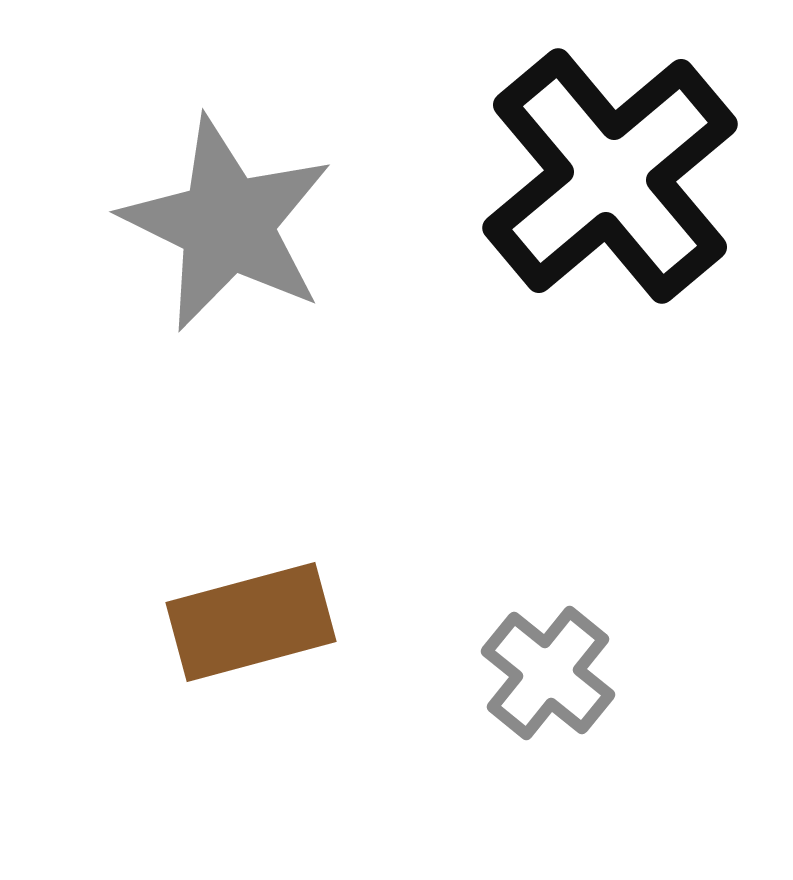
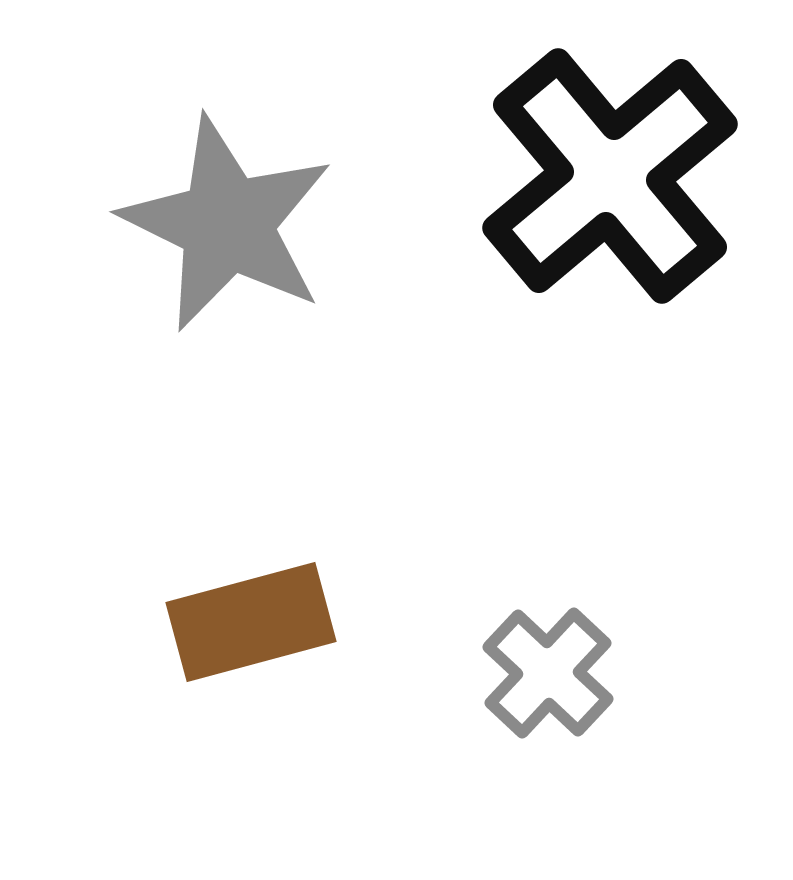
gray cross: rotated 4 degrees clockwise
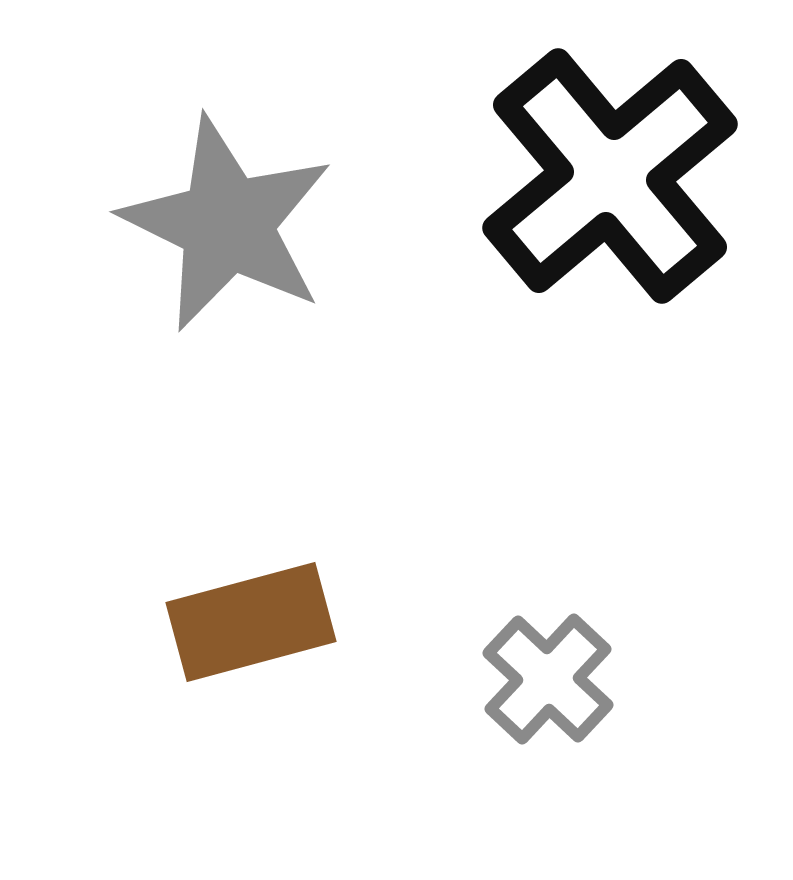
gray cross: moved 6 px down
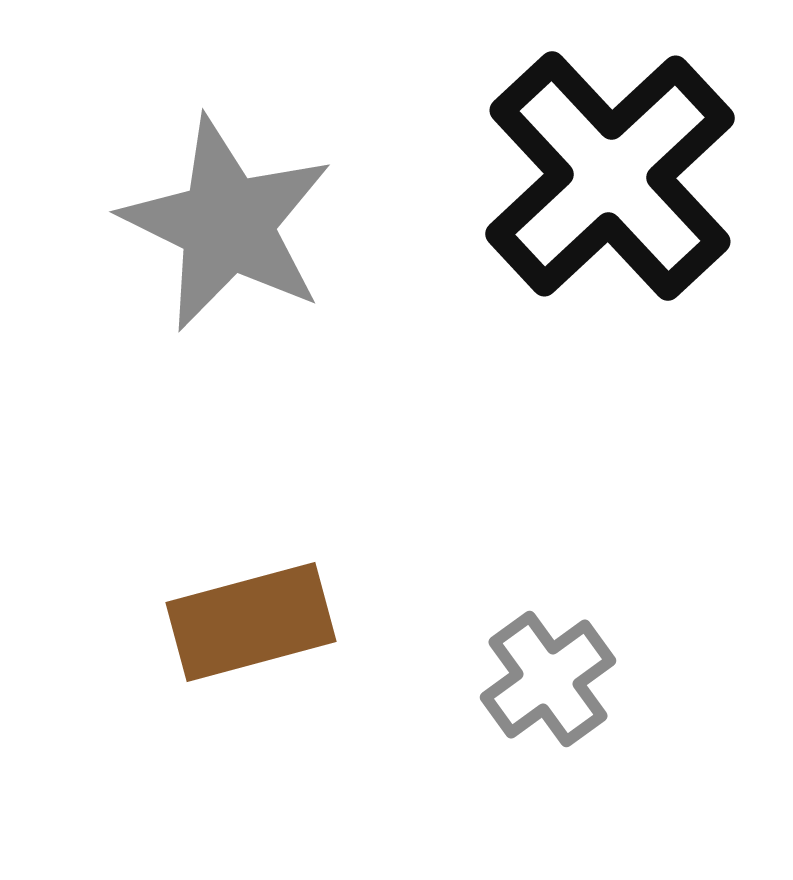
black cross: rotated 3 degrees counterclockwise
gray cross: rotated 11 degrees clockwise
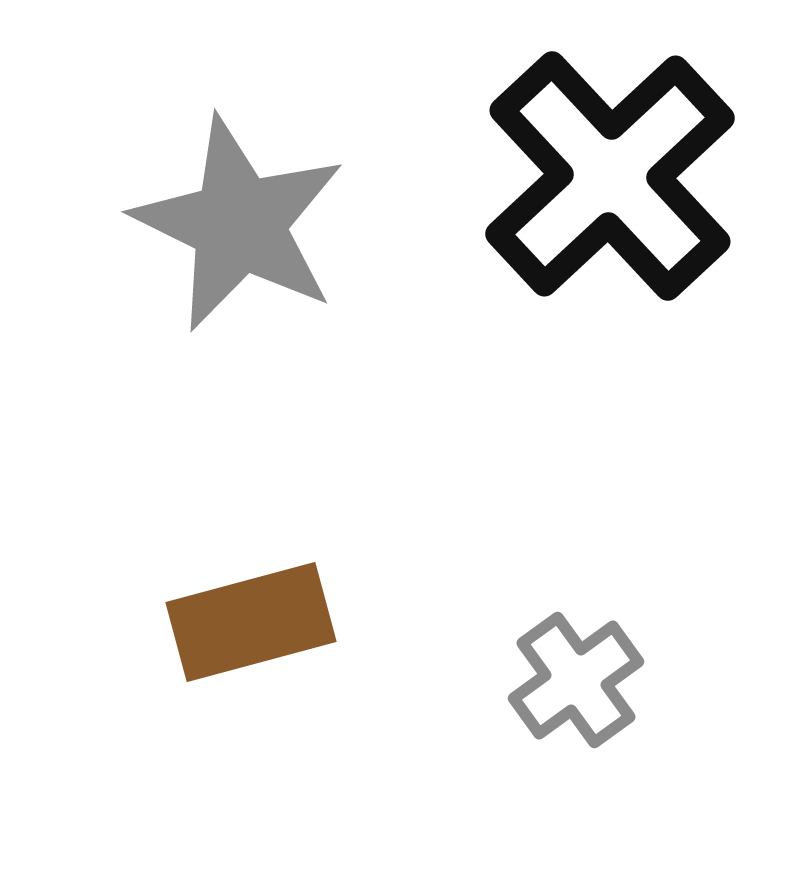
gray star: moved 12 px right
gray cross: moved 28 px right, 1 px down
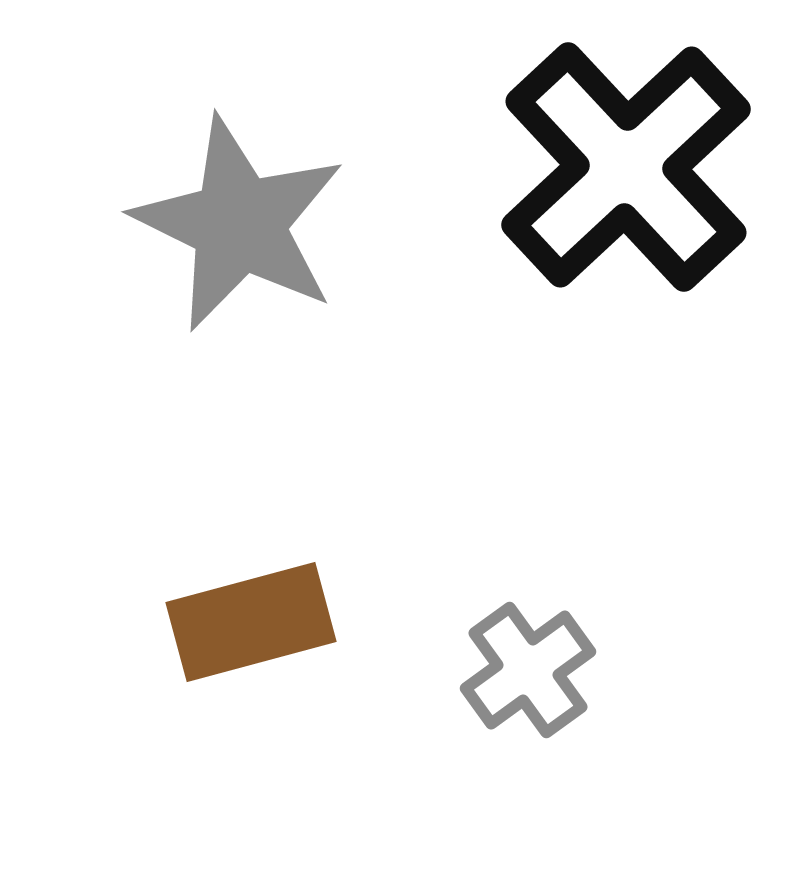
black cross: moved 16 px right, 9 px up
gray cross: moved 48 px left, 10 px up
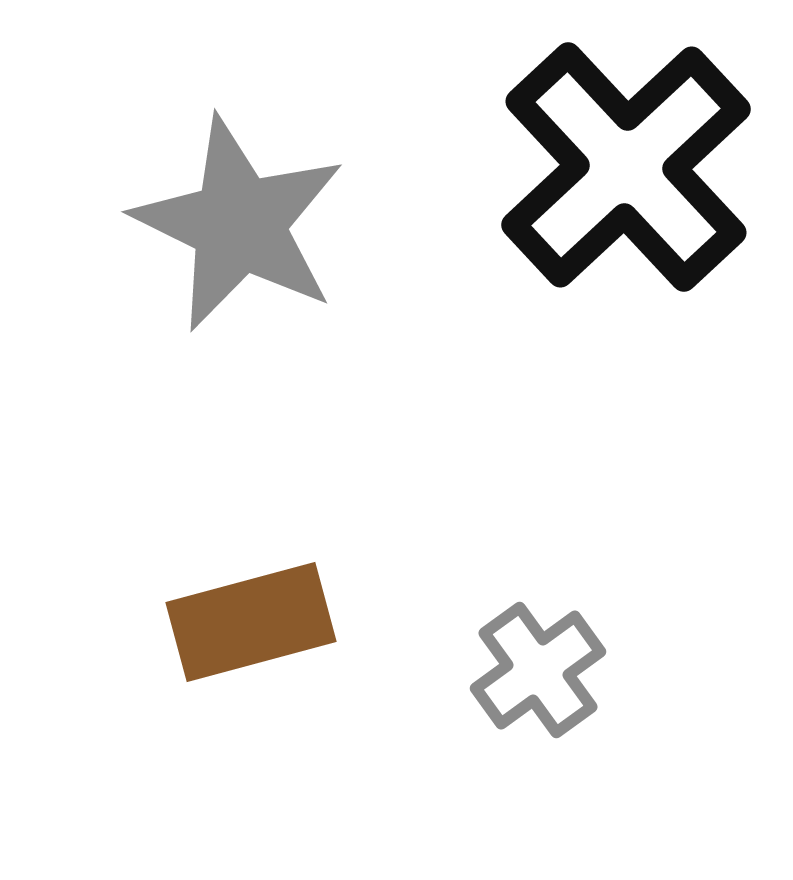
gray cross: moved 10 px right
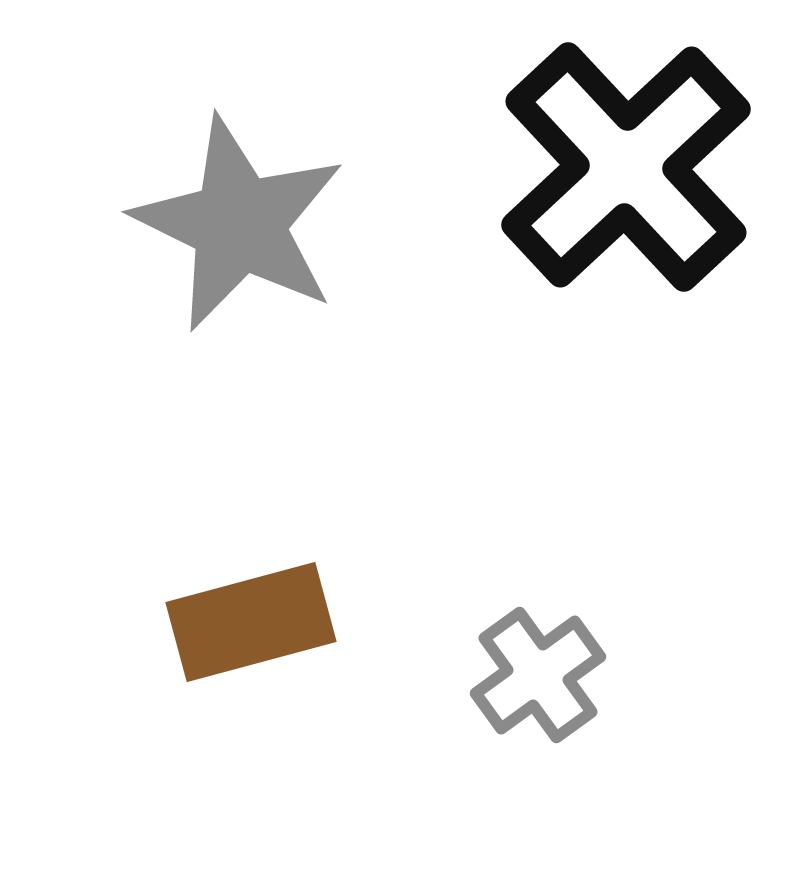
gray cross: moved 5 px down
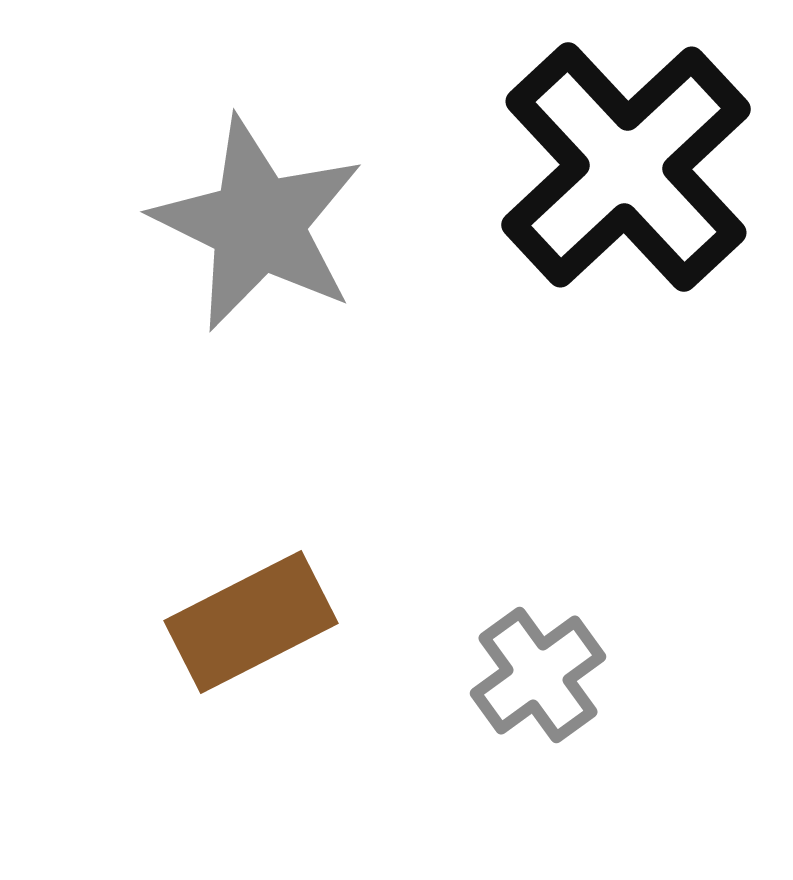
gray star: moved 19 px right
brown rectangle: rotated 12 degrees counterclockwise
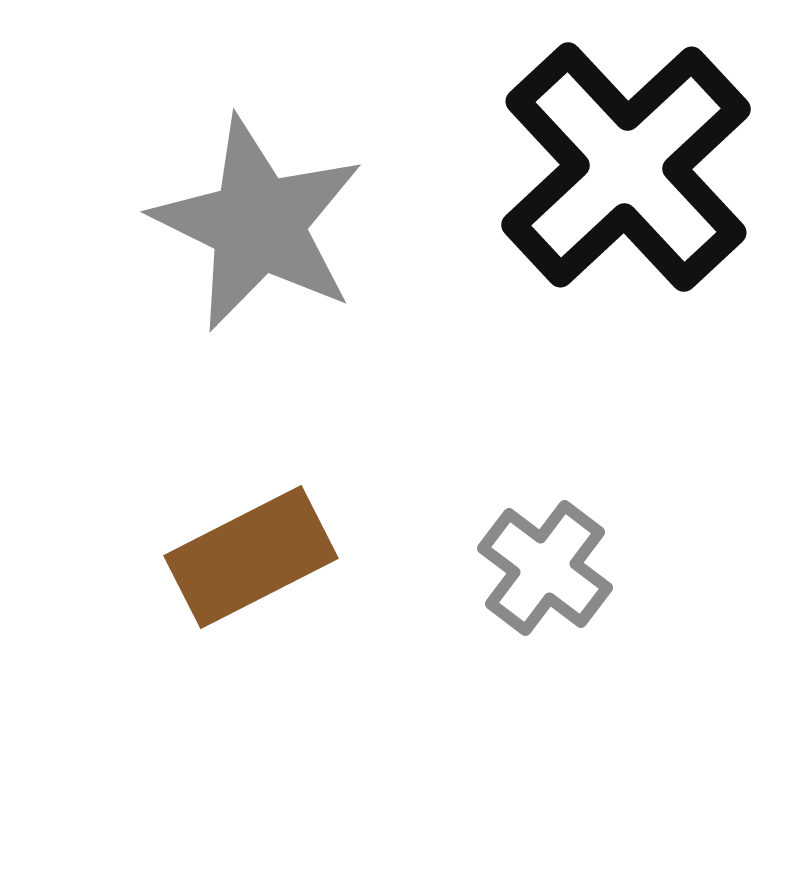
brown rectangle: moved 65 px up
gray cross: moved 7 px right, 107 px up; rotated 17 degrees counterclockwise
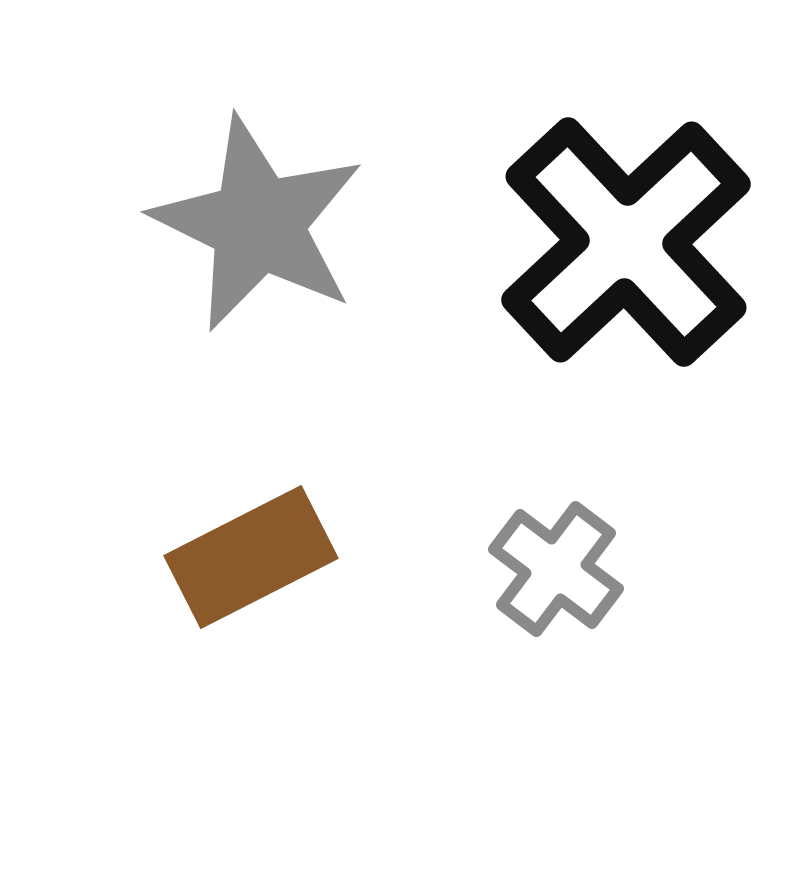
black cross: moved 75 px down
gray cross: moved 11 px right, 1 px down
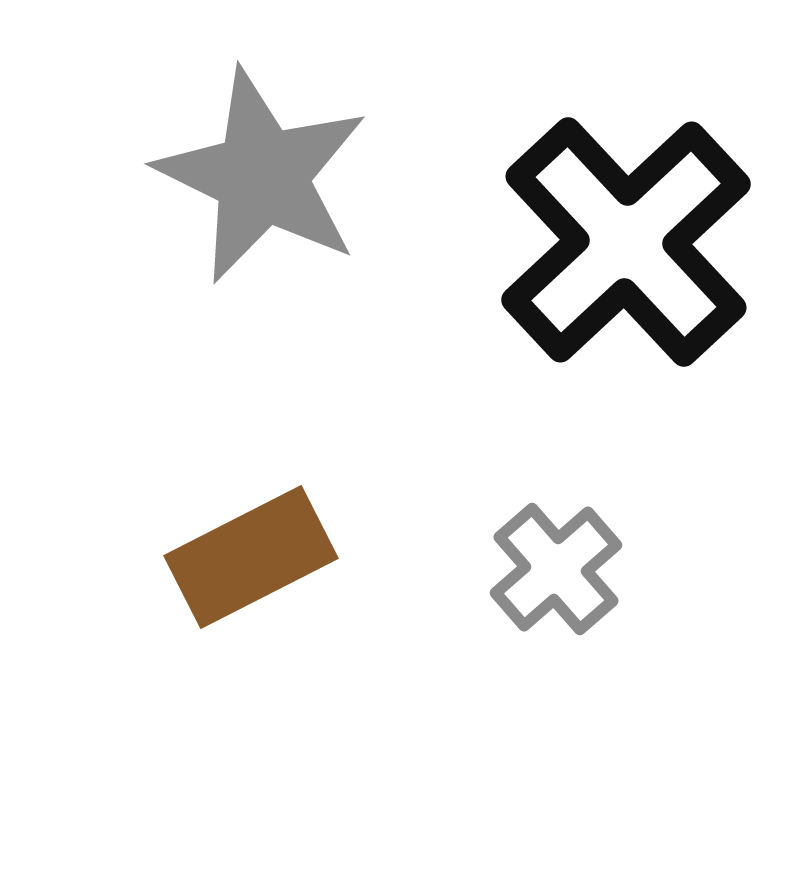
gray star: moved 4 px right, 48 px up
gray cross: rotated 12 degrees clockwise
